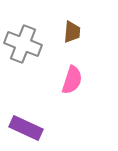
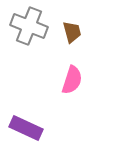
brown trapezoid: rotated 20 degrees counterclockwise
gray cross: moved 6 px right, 18 px up
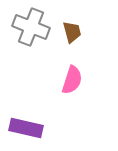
gray cross: moved 2 px right, 1 px down
purple rectangle: rotated 12 degrees counterclockwise
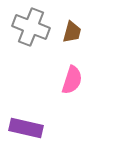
brown trapezoid: rotated 30 degrees clockwise
